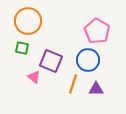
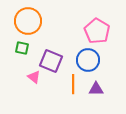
orange line: rotated 18 degrees counterclockwise
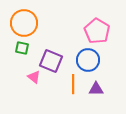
orange circle: moved 4 px left, 2 px down
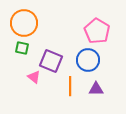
orange line: moved 3 px left, 2 px down
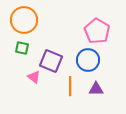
orange circle: moved 3 px up
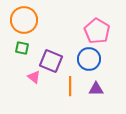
blue circle: moved 1 px right, 1 px up
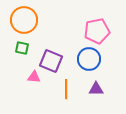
pink pentagon: rotated 30 degrees clockwise
pink triangle: rotated 32 degrees counterclockwise
orange line: moved 4 px left, 3 px down
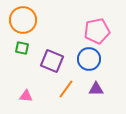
orange circle: moved 1 px left
purple square: moved 1 px right
pink triangle: moved 8 px left, 19 px down
orange line: rotated 36 degrees clockwise
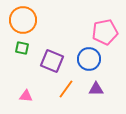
pink pentagon: moved 8 px right, 1 px down
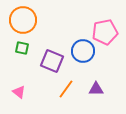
blue circle: moved 6 px left, 8 px up
pink triangle: moved 7 px left, 4 px up; rotated 32 degrees clockwise
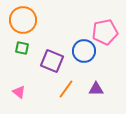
blue circle: moved 1 px right
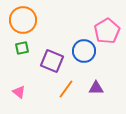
pink pentagon: moved 2 px right, 1 px up; rotated 20 degrees counterclockwise
green square: rotated 24 degrees counterclockwise
purple triangle: moved 1 px up
